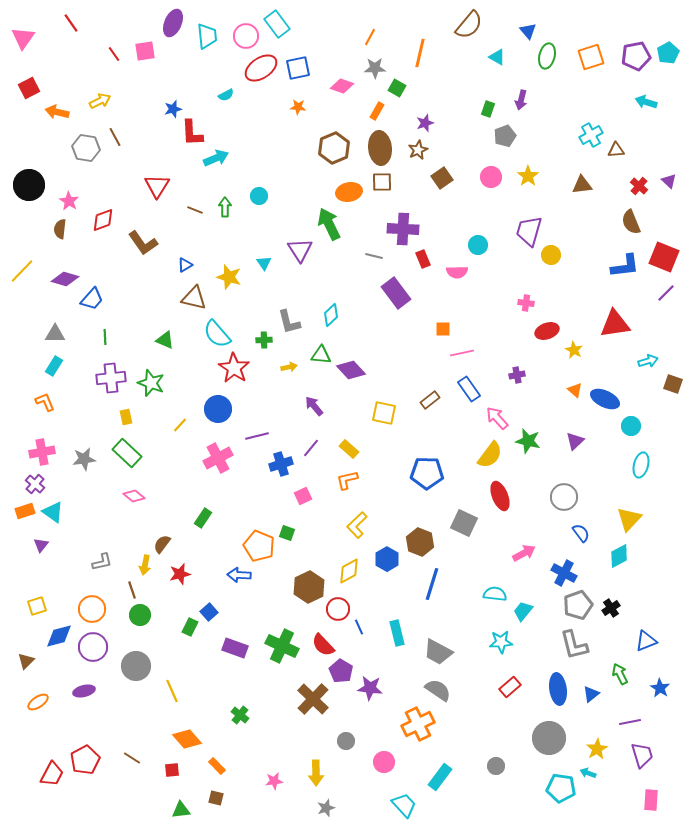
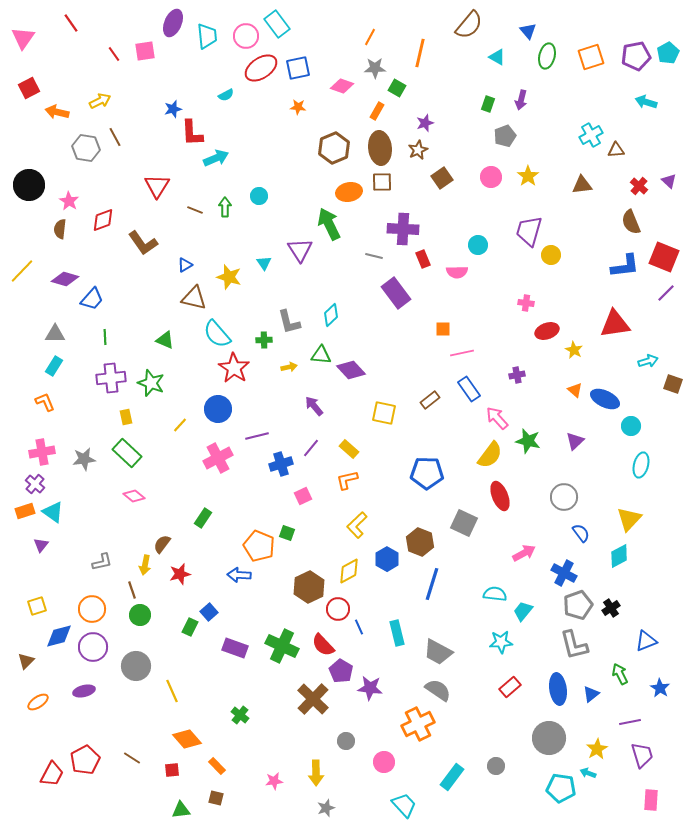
green rectangle at (488, 109): moved 5 px up
cyan rectangle at (440, 777): moved 12 px right
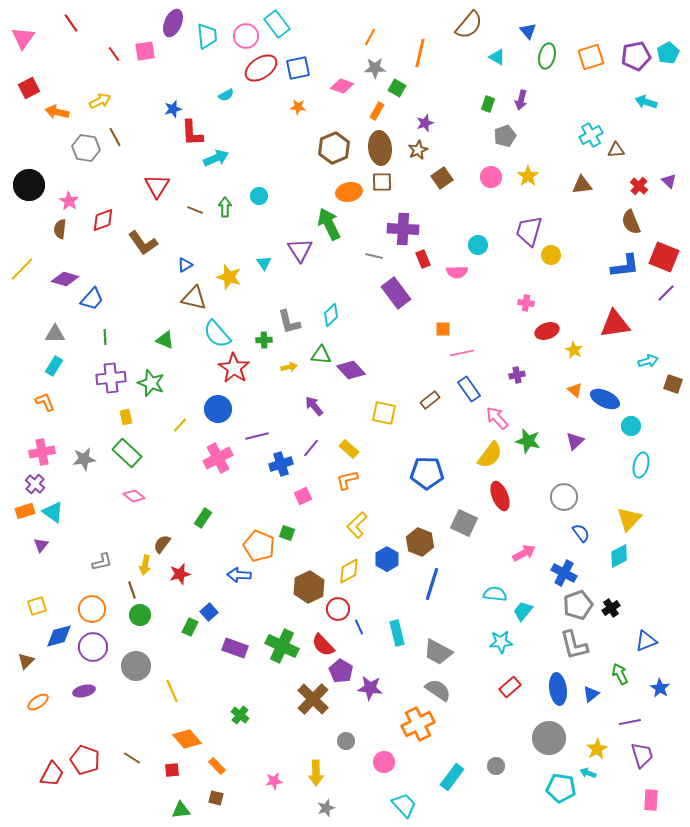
yellow line at (22, 271): moved 2 px up
red pentagon at (85, 760): rotated 24 degrees counterclockwise
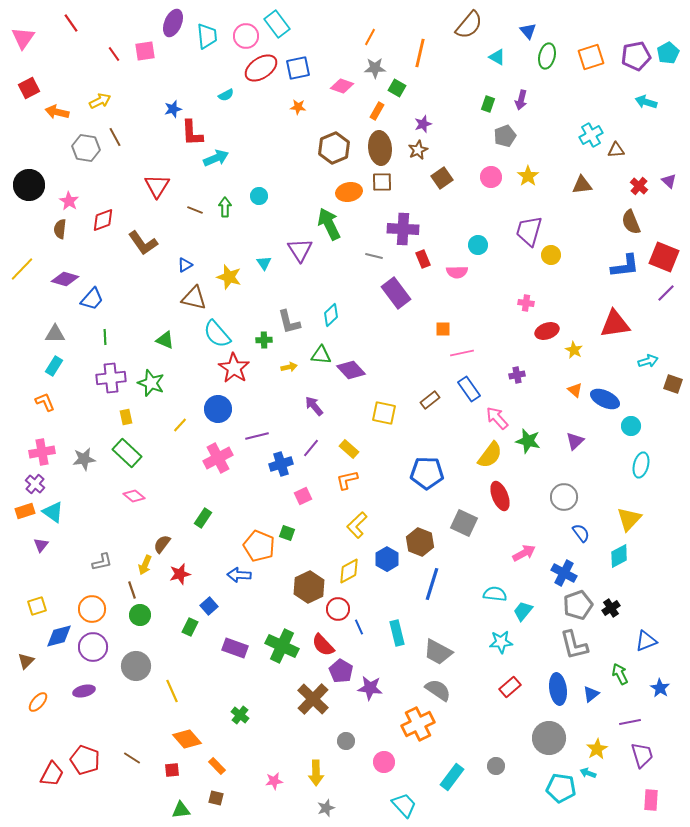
purple star at (425, 123): moved 2 px left, 1 px down
yellow arrow at (145, 565): rotated 12 degrees clockwise
blue square at (209, 612): moved 6 px up
orange ellipse at (38, 702): rotated 15 degrees counterclockwise
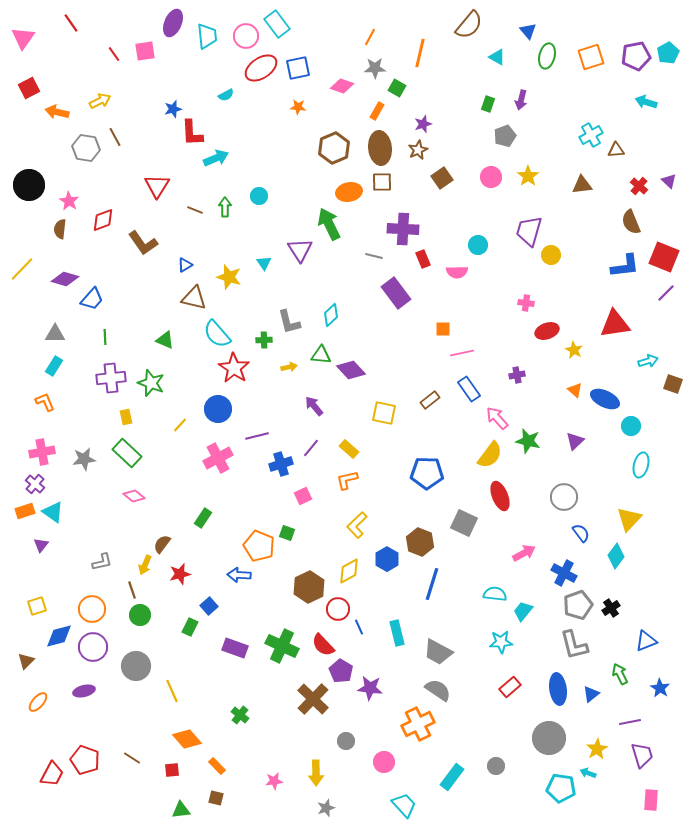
cyan diamond at (619, 556): moved 3 px left; rotated 25 degrees counterclockwise
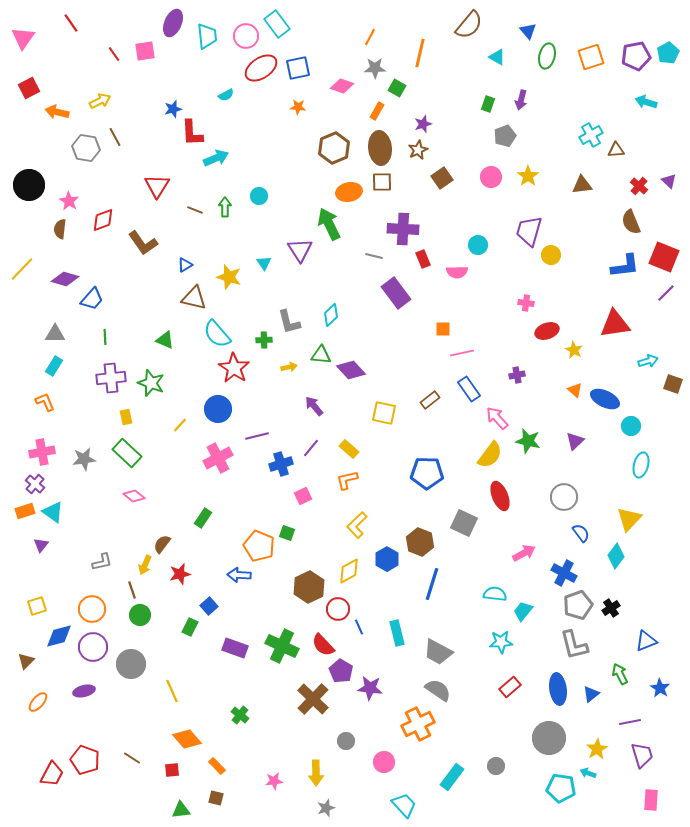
gray circle at (136, 666): moved 5 px left, 2 px up
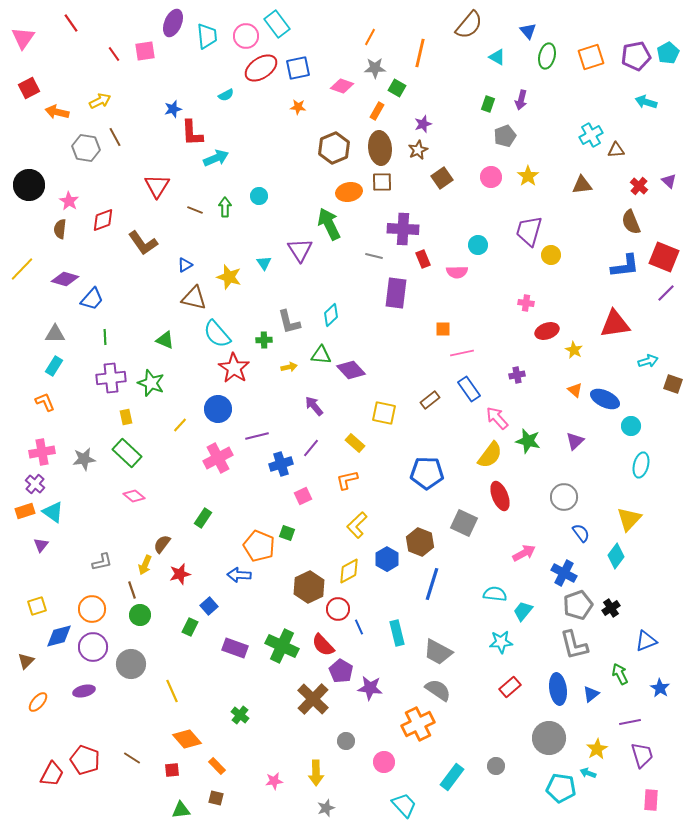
purple rectangle at (396, 293): rotated 44 degrees clockwise
yellow rectangle at (349, 449): moved 6 px right, 6 px up
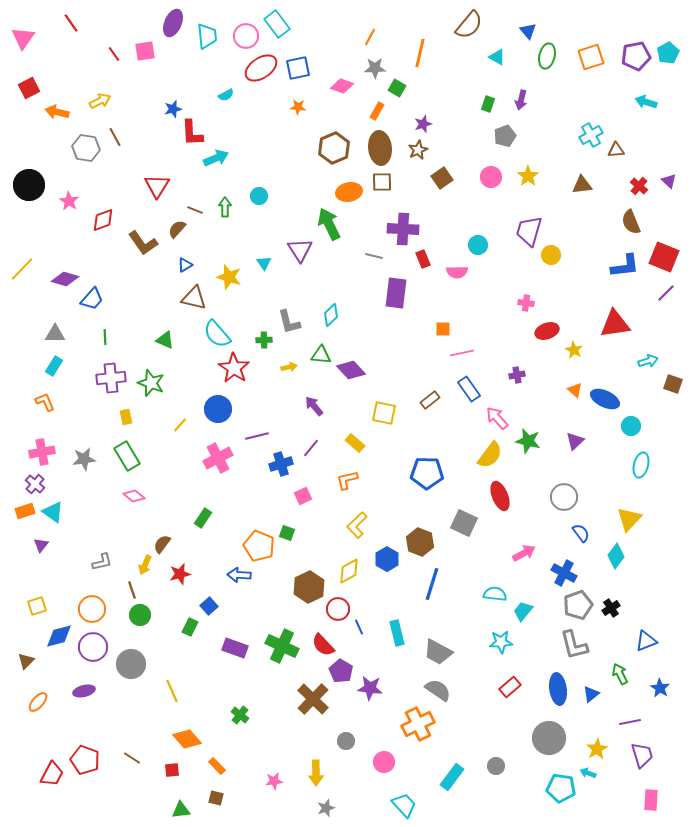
brown semicircle at (60, 229): moved 117 px right; rotated 36 degrees clockwise
green rectangle at (127, 453): moved 3 px down; rotated 16 degrees clockwise
